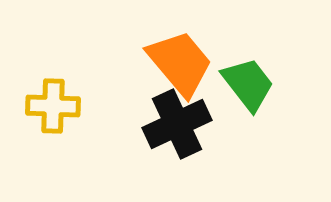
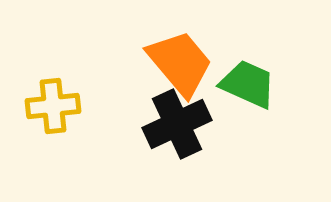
green trapezoid: rotated 28 degrees counterclockwise
yellow cross: rotated 8 degrees counterclockwise
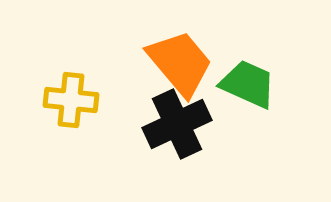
yellow cross: moved 18 px right, 6 px up; rotated 12 degrees clockwise
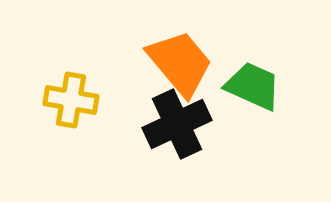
green trapezoid: moved 5 px right, 2 px down
yellow cross: rotated 4 degrees clockwise
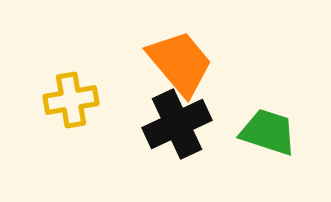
green trapezoid: moved 15 px right, 46 px down; rotated 6 degrees counterclockwise
yellow cross: rotated 20 degrees counterclockwise
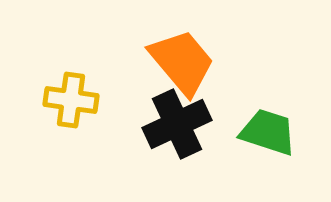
orange trapezoid: moved 2 px right, 1 px up
yellow cross: rotated 18 degrees clockwise
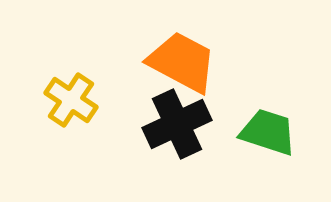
orange trapezoid: rotated 22 degrees counterclockwise
yellow cross: rotated 26 degrees clockwise
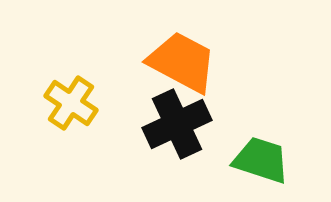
yellow cross: moved 3 px down
green trapezoid: moved 7 px left, 28 px down
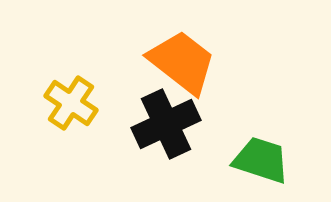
orange trapezoid: rotated 10 degrees clockwise
black cross: moved 11 px left
